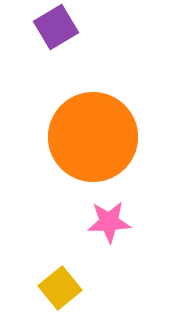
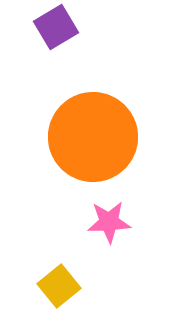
yellow square: moved 1 px left, 2 px up
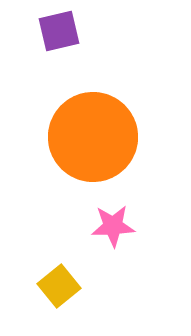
purple square: moved 3 px right, 4 px down; rotated 18 degrees clockwise
pink star: moved 4 px right, 4 px down
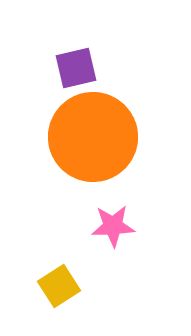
purple square: moved 17 px right, 37 px down
yellow square: rotated 6 degrees clockwise
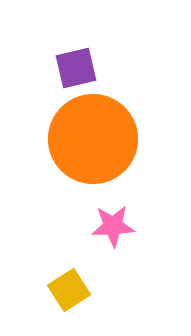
orange circle: moved 2 px down
yellow square: moved 10 px right, 4 px down
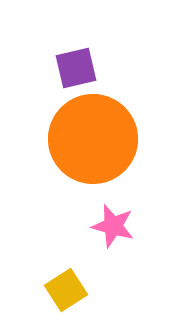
pink star: rotated 18 degrees clockwise
yellow square: moved 3 px left
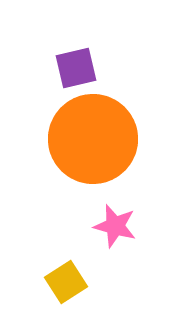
pink star: moved 2 px right
yellow square: moved 8 px up
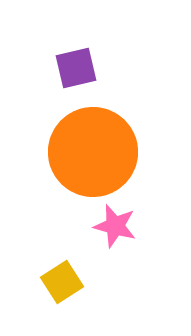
orange circle: moved 13 px down
yellow square: moved 4 px left
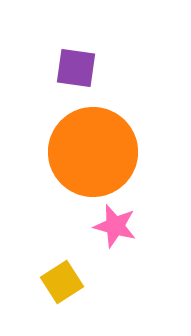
purple square: rotated 21 degrees clockwise
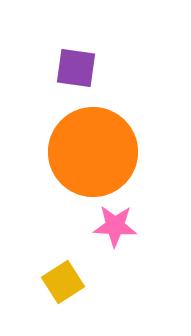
pink star: rotated 12 degrees counterclockwise
yellow square: moved 1 px right
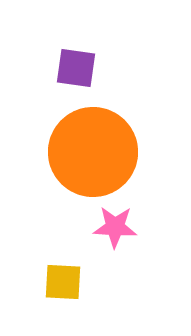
pink star: moved 1 px down
yellow square: rotated 36 degrees clockwise
